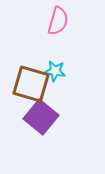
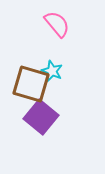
pink semicircle: moved 1 px left, 3 px down; rotated 56 degrees counterclockwise
cyan star: moved 3 px left; rotated 15 degrees clockwise
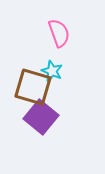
pink semicircle: moved 2 px right, 9 px down; rotated 20 degrees clockwise
brown square: moved 2 px right, 3 px down
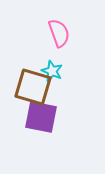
purple square: rotated 28 degrees counterclockwise
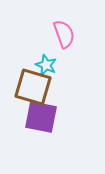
pink semicircle: moved 5 px right, 1 px down
cyan star: moved 6 px left, 6 px up
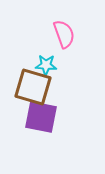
cyan star: rotated 20 degrees counterclockwise
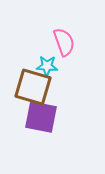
pink semicircle: moved 8 px down
cyan star: moved 1 px right, 1 px down
